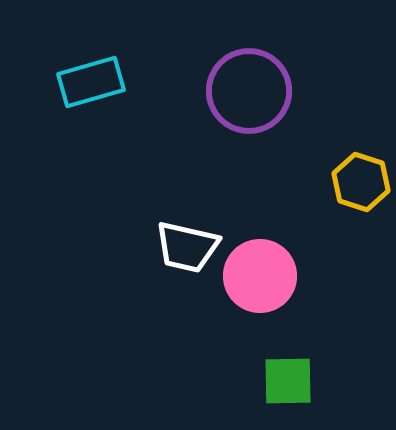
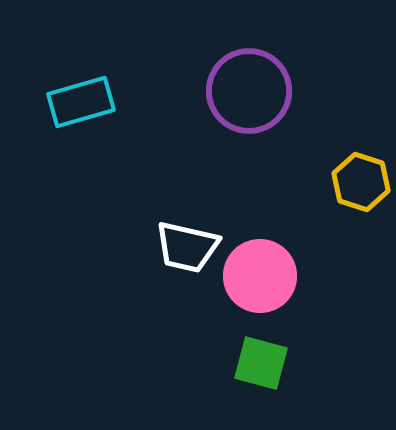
cyan rectangle: moved 10 px left, 20 px down
green square: moved 27 px left, 18 px up; rotated 16 degrees clockwise
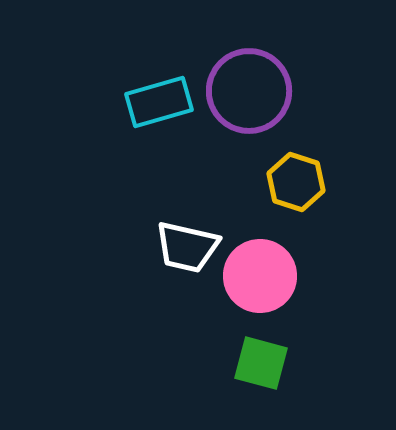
cyan rectangle: moved 78 px right
yellow hexagon: moved 65 px left
